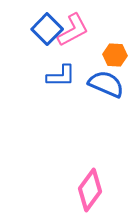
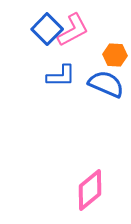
pink diamond: rotated 15 degrees clockwise
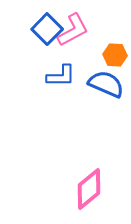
pink diamond: moved 1 px left, 1 px up
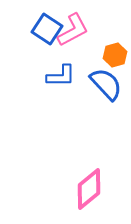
blue square: rotated 12 degrees counterclockwise
orange hexagon: rotated 20 degrees counterclockwise
blue semicircle: rotated 24 degrees clockwise
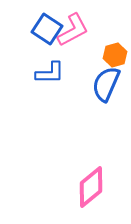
blue L-shape: moved 11 px left, 3 px up
blue semicircle: rotated 114 degrees counterclockwise
pink diamond: moved 2 px right, 2 px up
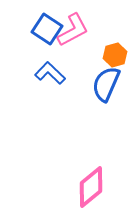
blue L-shape: rotated 136 degrees counterclockwise
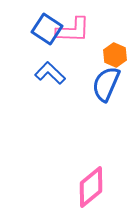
pink L-shape: rotated 30 degrees clockwise
orange hexagon: rotated 20 degrees counterclockwise
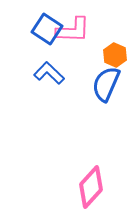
blue L-shape: moved 1 px left
pink diamond: rotated 9 degrees counterclockwise
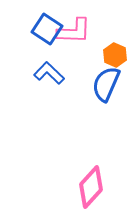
pink L-shape: moved 1 px right, 1 px down
